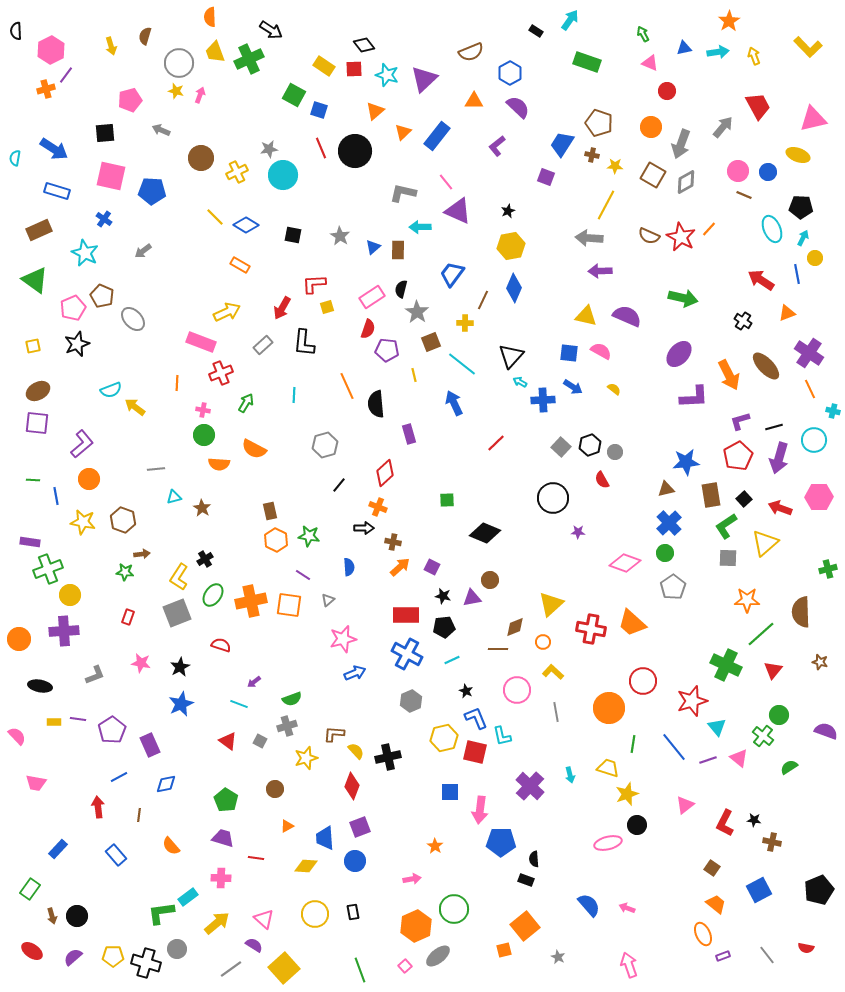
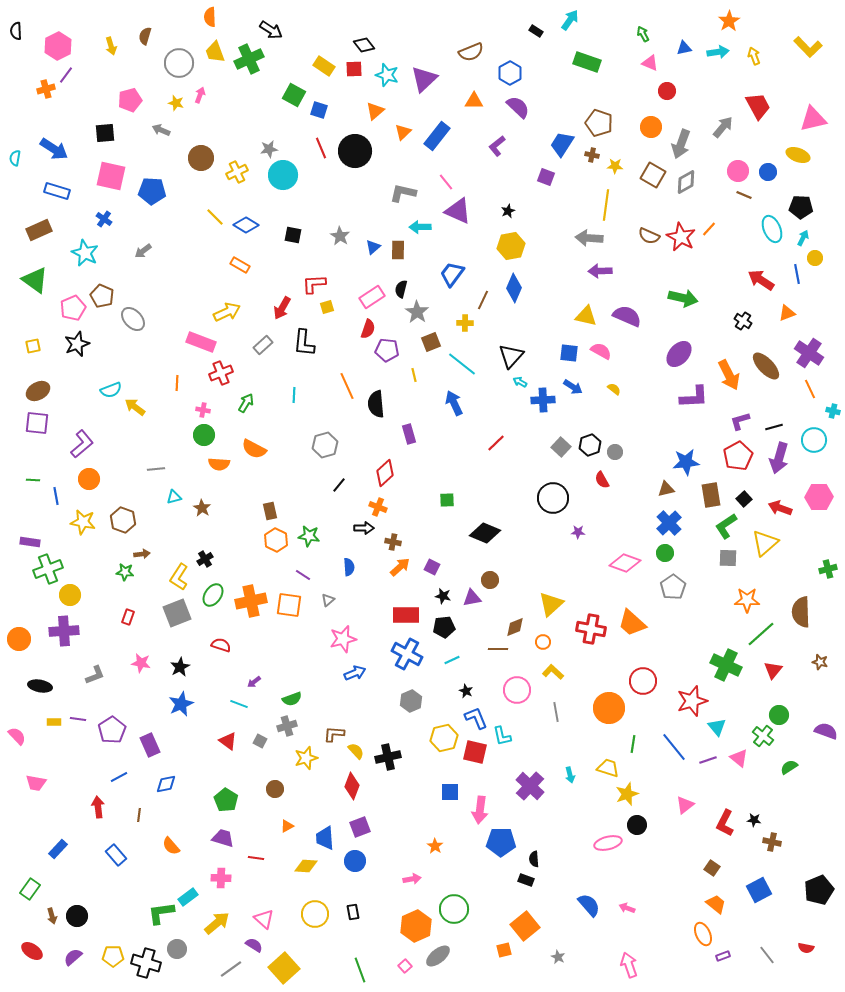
pink hexagon at (51, 50): moved 7 px right, 4 px up
yellow star at (176, 91): moved 12 px down
yellow line at (606, 205): rotated 20 degrees counterclockwise
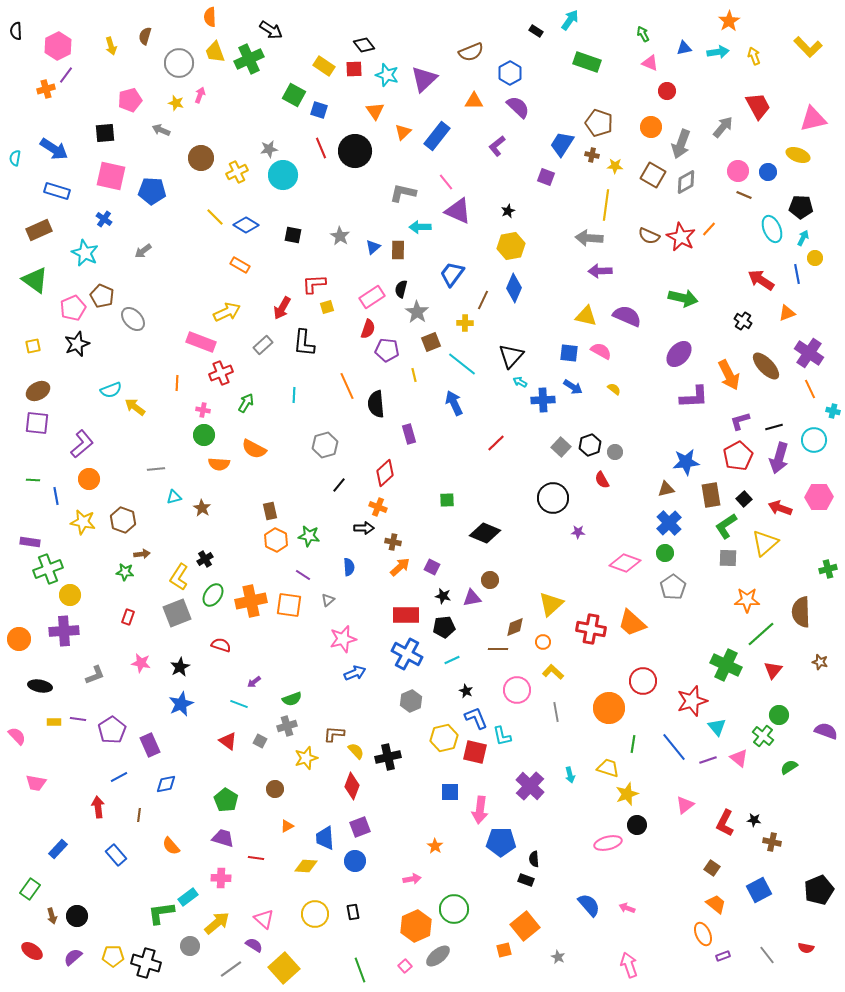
orange triangle at (375, 111): rotated 24 degrees counterclockwise
gray circle at (177, 949): moved 13 px right, 3 px up
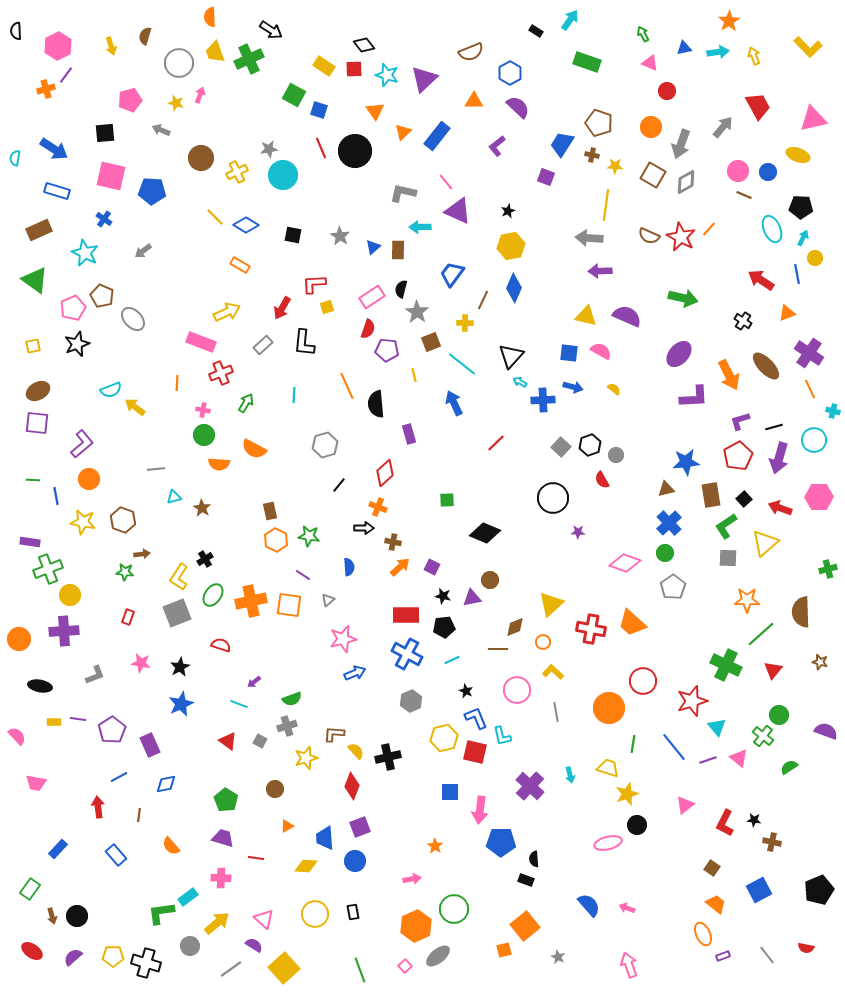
blue arrow at (573, 387): rotated 18 degrees counterclockwise
gray circle at (615, 452): moved 1 px right, 3 px down
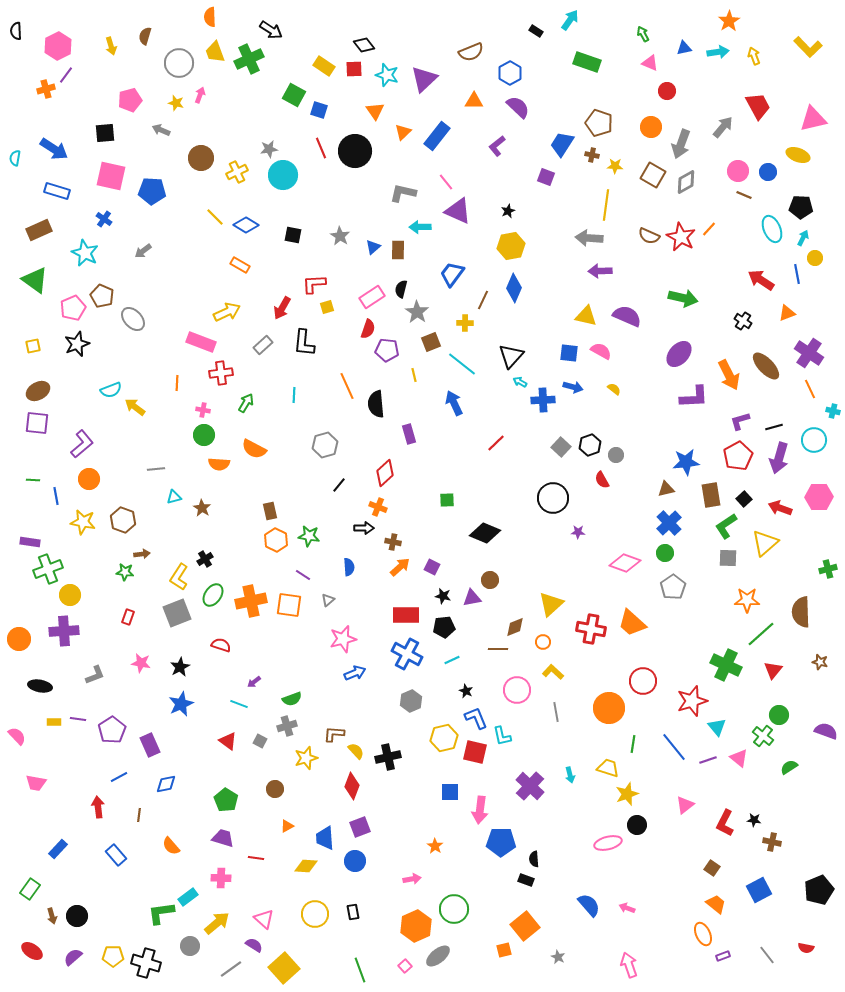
red cross at (221, 373): rotated 15 degrees clockwise
